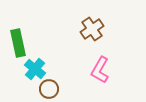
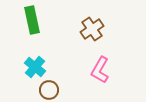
green rectangle: moved 14 px right, 23 px up
cyan cross: moved 2 px up
brown circle: moved 1 px down
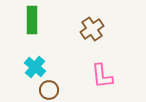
green rectangle: rotated 12 degrees clockwise
pink L-shape: moved 2 px right, 6 px down; rotated 36 degrees counterclockwise
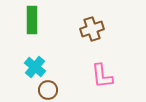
brown cross: rotated 15 degrees clockwise
brown circle: moved 1 px left
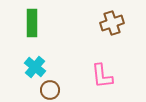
green rectangle: moved 3 px down
brown cross: moved 20 px right, 6 px up
brown circle: moved 2 px right
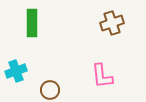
cyan cross: moved 19 px left, 4 px down; rotated 30 degrees clockwise
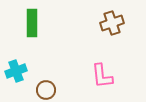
brown circle: moved 4 px left
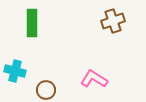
brown cross: moved 1 px right, 2 px up
cyan cross: moved 1 px left; rotated 35 degrees clockwise
pink L-shape: moved 8 px left, 3 px down; rotated 128 degrees clockwise
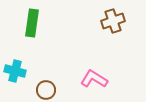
green rectangle: rotated 8 degrees clockwise
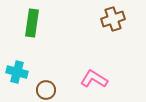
brown cross: moved 2 px up
cyan cross: moved 2 px right, 1 px down
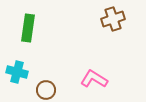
green rectangle: moved 4 px left, 5 px down
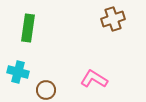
cyan cross: moved 1 px right
